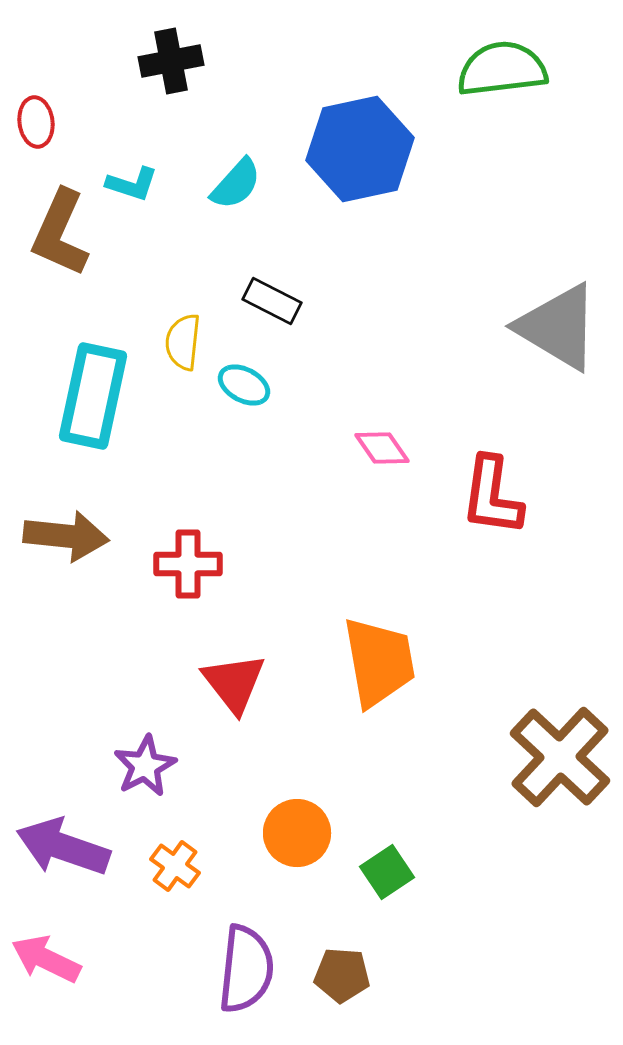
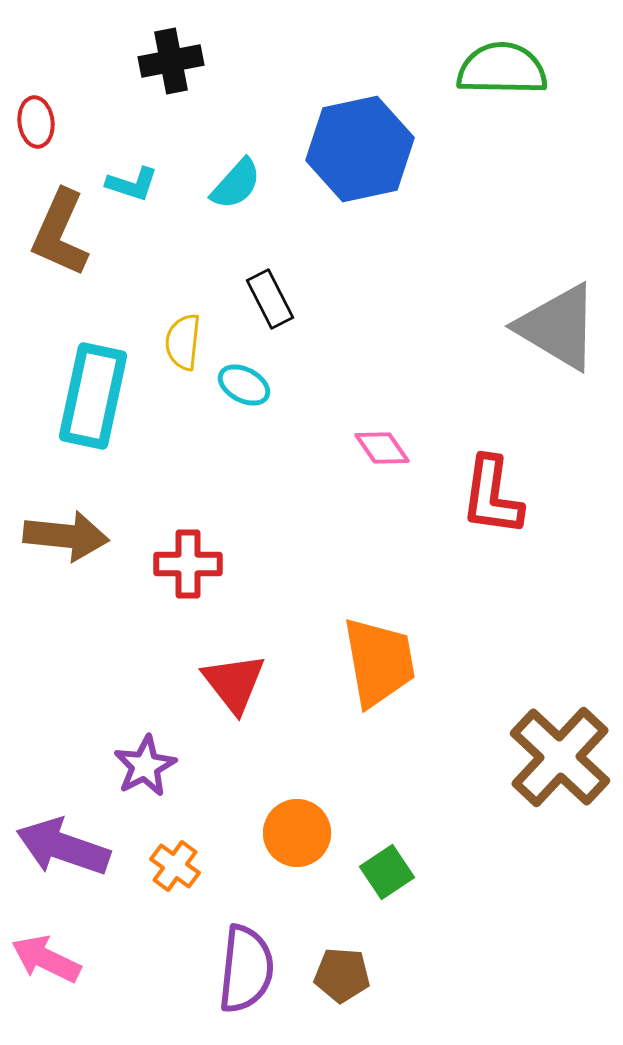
green semicircle: rotated 8 degrees clockwise
black rectangle: moved 2 px left, 2 px up; rotated 36 degrees clockwise
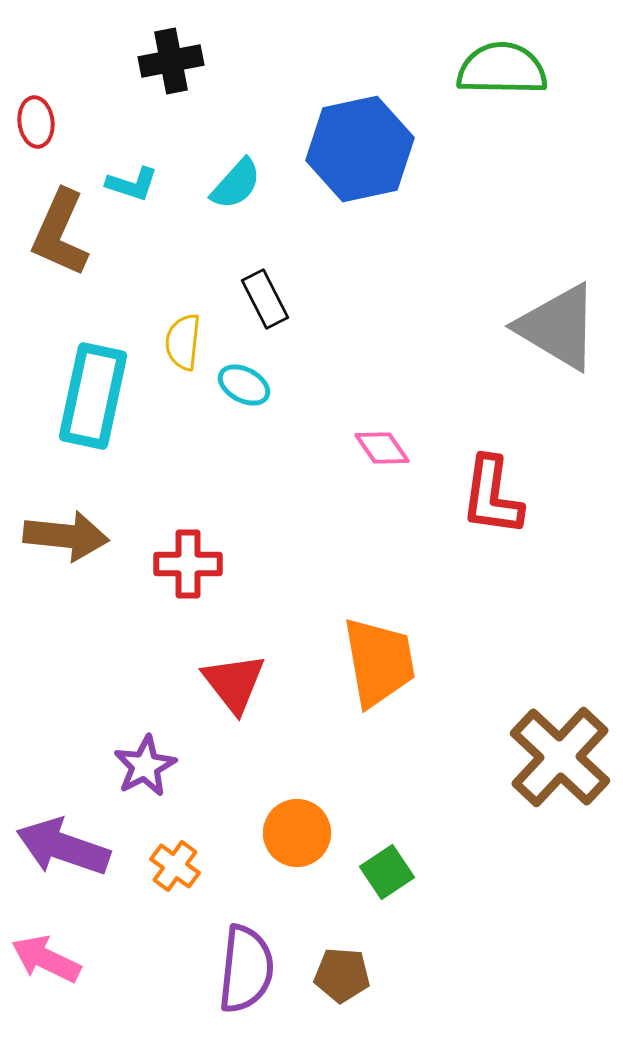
black rectangle: moved 5 px left
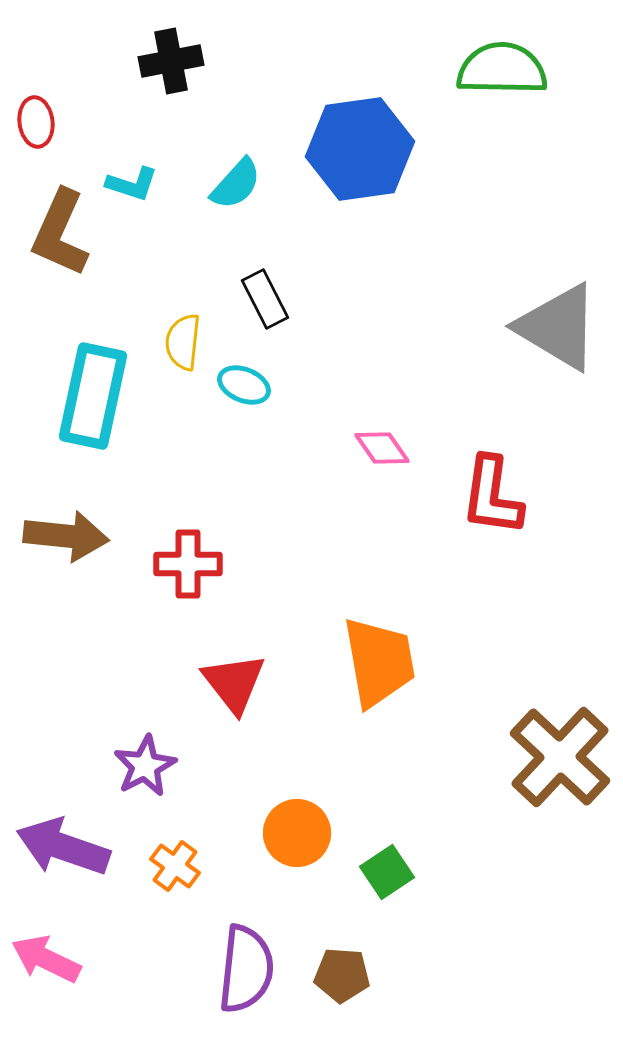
blue hexagon: rotated 4 degrees clockwise
cyan ellipse: rotated 6 degrees counterclockwise
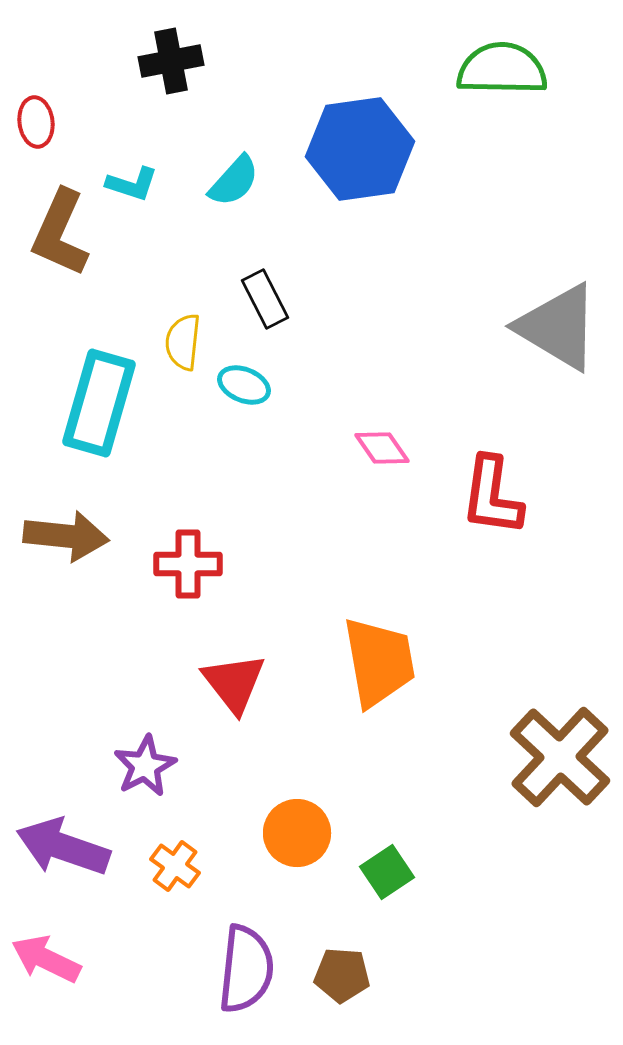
cyan semicircle: moved 2 px left, 3 px up
cyan rectangle: moved 6 px right, 7 px down; rotated 4 degrees clockwise
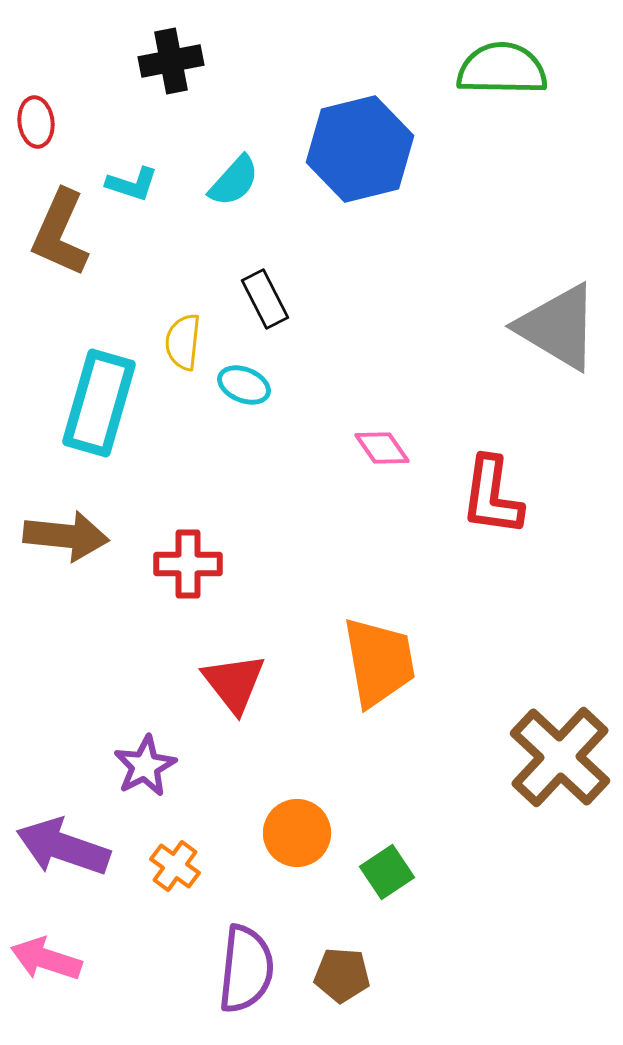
blue hexagon: rotated 6 degrees counterclockwise
pink arrow: rotated 8 degrees counterclockwise
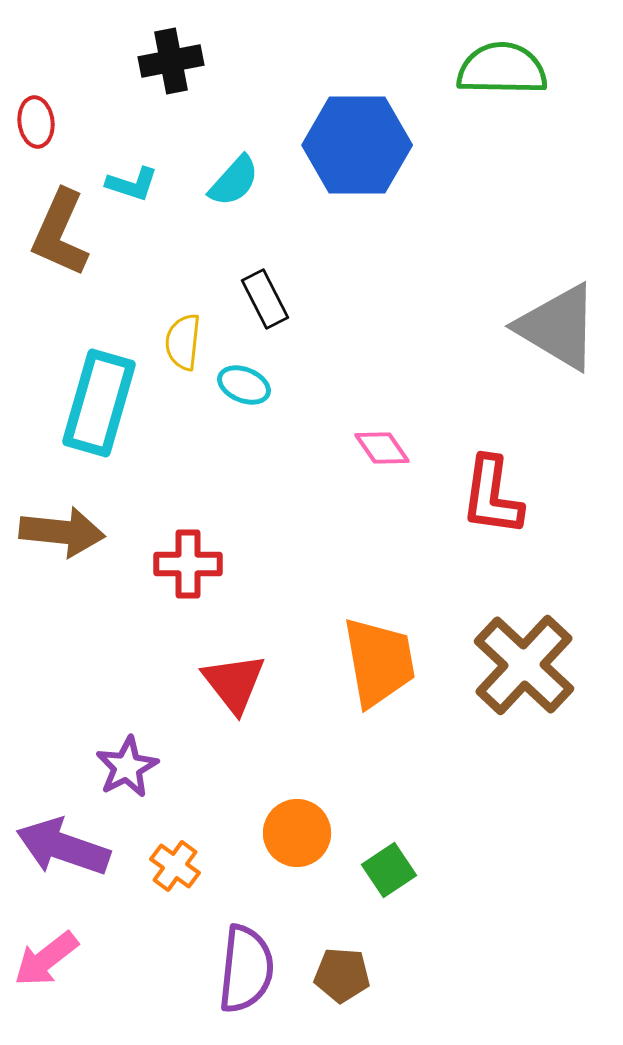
blue hexagon: moved 3 px left, 4 px up; rotated 14 degrees clockwise
brown arrow: moved 4 px left, 4 px up
brown cross: moved 36 px left, 92 px up
purple star: moved 18 px left, 1 px down
green square: moved 2 px right, 2 px up
pink arrow: rotated 56 degrees counterclockwise
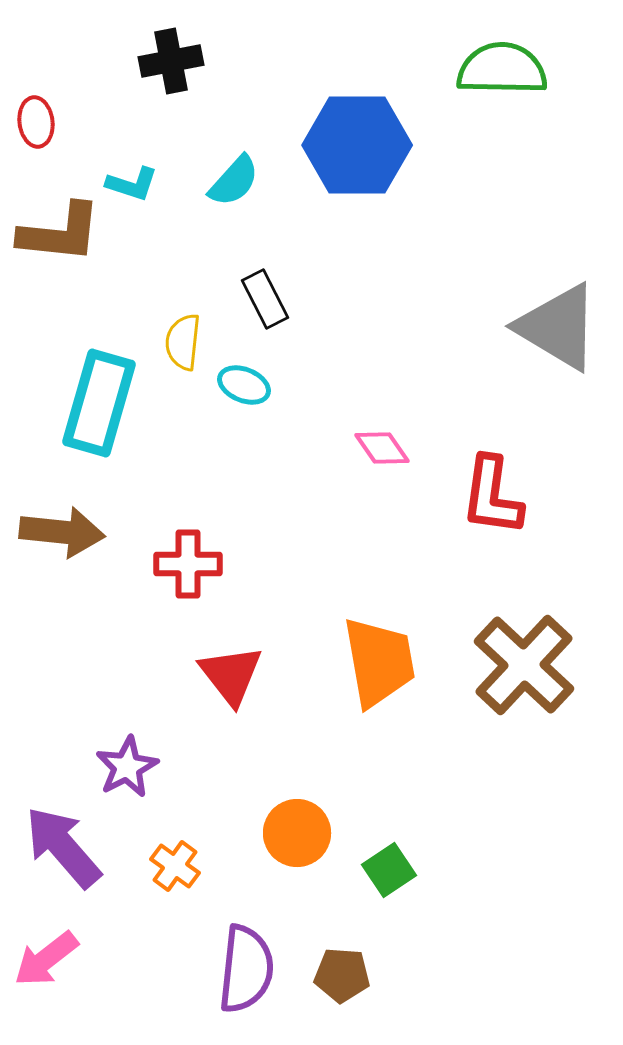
brown L-shape: rotated 108 degrees counterclockwise
red triangle: moved 3 px left, 8 px up
purple arrow: rotated 30 degrees clockwise
